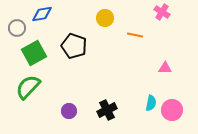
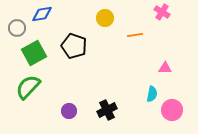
orange line: rotated 21 degrees counterclockwise
cyan semicircle: moved 1 px right, 9 px up
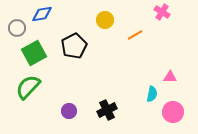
yellow circle: moved 2 px down
orange line: rotated 21 degrees counterclockwise
black pentagon: rotated 25 degrees clockwise
pink triangle: moved 5 px right, 9 px down
pink circle: moved 1 px right, 2 px down
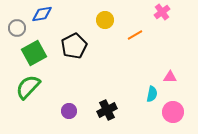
pink cross: rotated 21 degrees clockwise
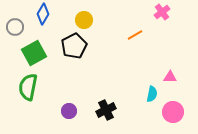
blue diamond: moved 1 px right; rotated 50 degrees counterclockwise
yellow circle: moved 21 px left
gray circle: moved 2 px left, 1 px up
green semicircle: rotated 32 degrees counterclockwise
black cross: moved 1 px left
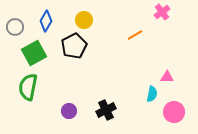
blue diamond: moved 3 px right, 7 px down
pink triangle: moved 3 px left
pink circle: moved 1 px right
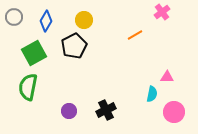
gray circle: moved 1 px left, 10 px up
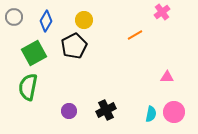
cyan semicircle: moved 1 px left, 20 px down
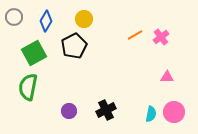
pink cross: moved 1 px left, 25 px down
yellow circle: moved 1 px up
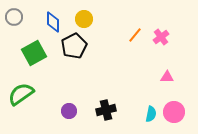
blue diamond: moved 7 px right, 1 px down; rotated 30 degrees counterclockwise
orange line: rotated 21 degrees counterclockwise
green semicircle: moved 7 px left, 7 px down; rotated 44 degrees clockwise
black cross: rotated 12 degrees clockwise
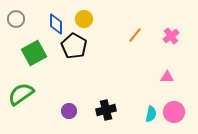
gray circle: moved 2 px right, 2 px down
blue diamond: moved 3 px right, 2 px down
pink cross: moved 10 px right, 1 px up
black pentagon: rotated 15 degrees counterclockwise
